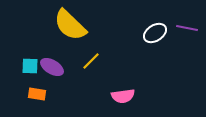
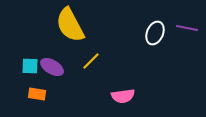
yellow semicircle: rotated 18 degrees clockwise
white ellipse: rotated 35 degrees counterclockwise
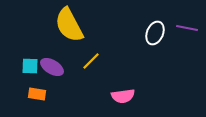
yellow semicircle: moved 1 px left
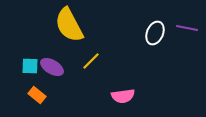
orange rectangle: moved 1 px down; rotated 30 degrees clockwise
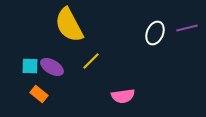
purple line: rotated 25 degrees counterclockwise
orange rectangle: moved 2 px right, 1 px up
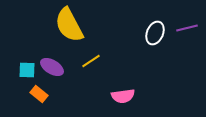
yellow line: rotated 12 degrees clockwise
cyan square: moved 3 px left, 4 px down
